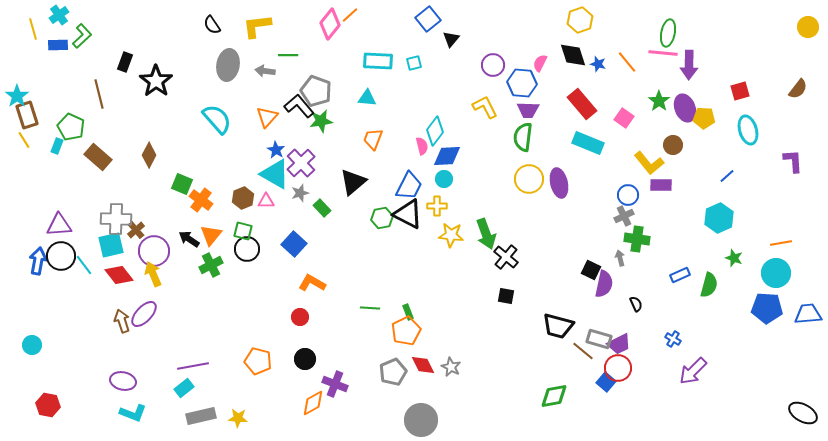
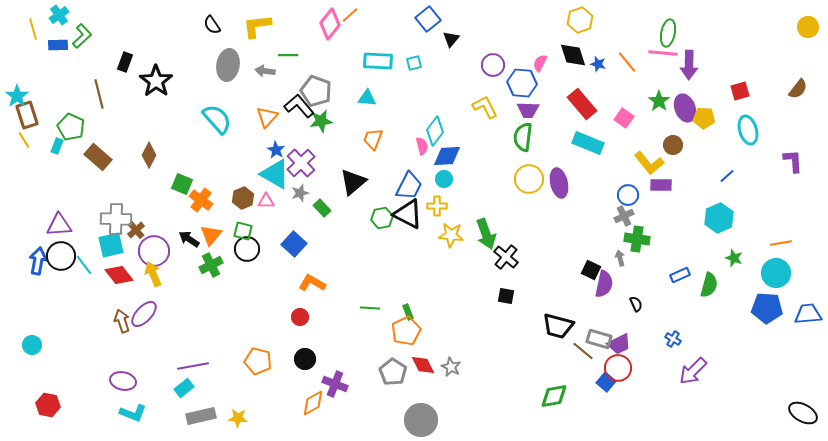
gray pentagon at (393, 372): rotated 16 degrees counterclockwise
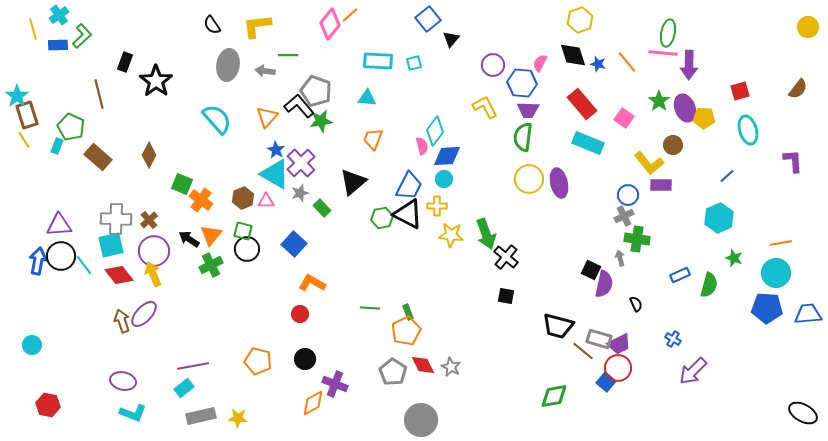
brown cross at (136, 230): moved 13 px right, 10 px up
red circle at (300, 317): moved 3 px up
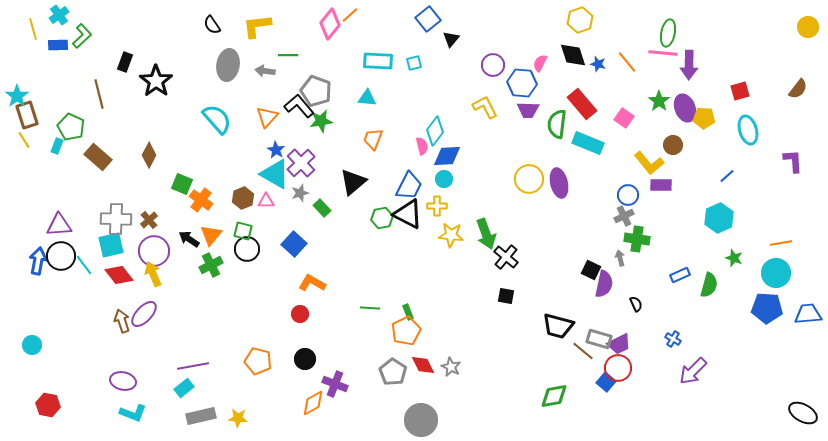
green semicircle at (523, 137): moved 34 px right, 13 px up
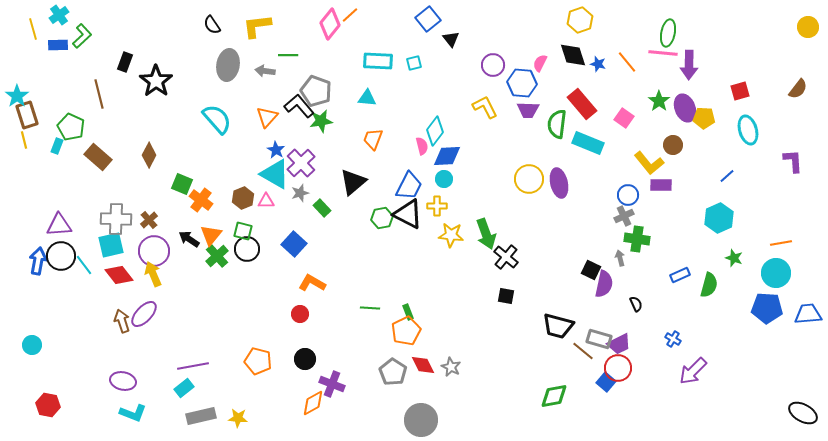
black triangle at (451, 39): rotated 18 degrees counterclockwise
yellow line at (24, 140): rotated 18 degrees clockwise
green cross at (211, 265): moved 6 px right, 9 px up; rotated 15 degrees counterclockwise
purple cross at (335, 384): moved 3 px left
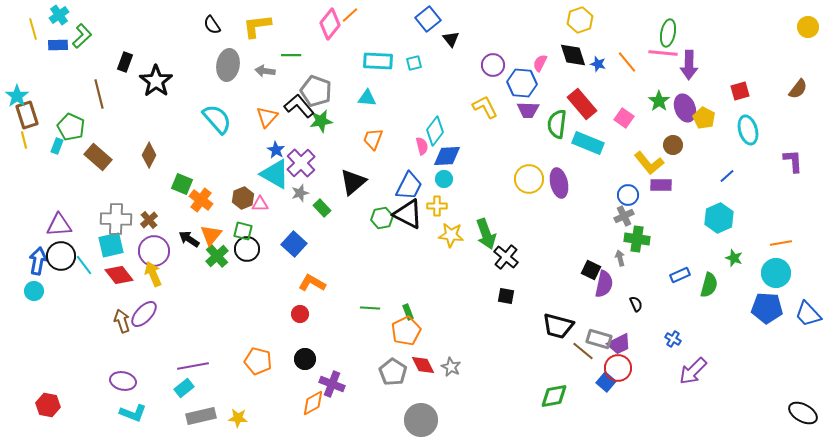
green line at (288, 55): moved 3 px right
yellow pentagon at (704, 118): rotated 25 degrees clockwise
pink triangle at (266, 201): moved 6 px left, 3 px down
blue trapezoid at (808, 314): rotated 128 degrees counterclockwise
cyan circle at (32, 345): moved 2 px right, 54 px up
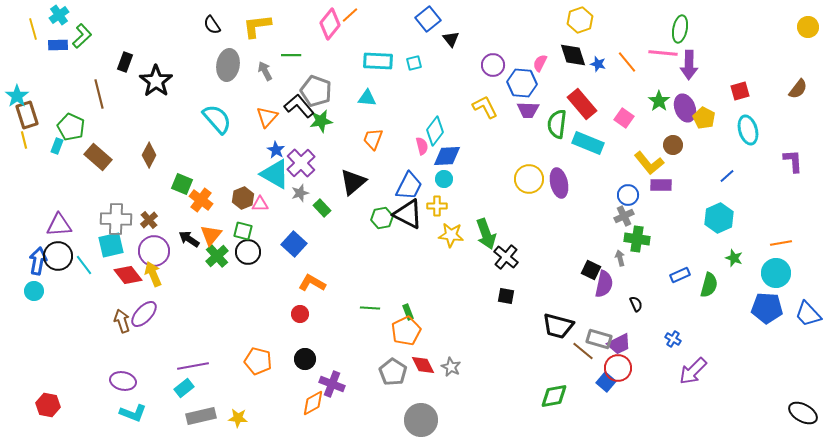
green ellipse at (668, 33): moved 12 px right, 4 px up
gray arrow at (265, 71): rotated 54 degrees clockwise
black circle at (247, 249): moved 1 px right, 3 px down
black circle at (61, 256): moved 3 px left
red diamond at (119, 275): moved 9 px right
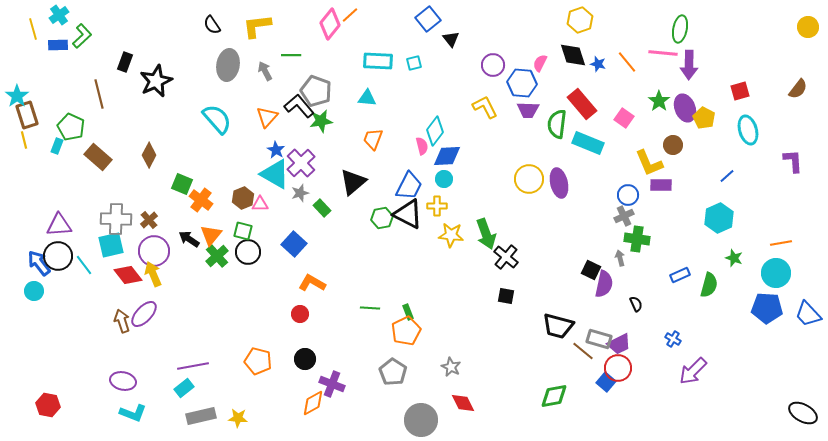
black star at (156, 81): rotated 12 degrees clockwise
yellow L-shape at (649, 163): rotated 16 degrees clockwise
blue arrow at (38, 261): moved 1 px right, 2 px down; rotated 48 degrees counterclockwise
red diamond at (423, 365): moved 40 px right, 38 px down
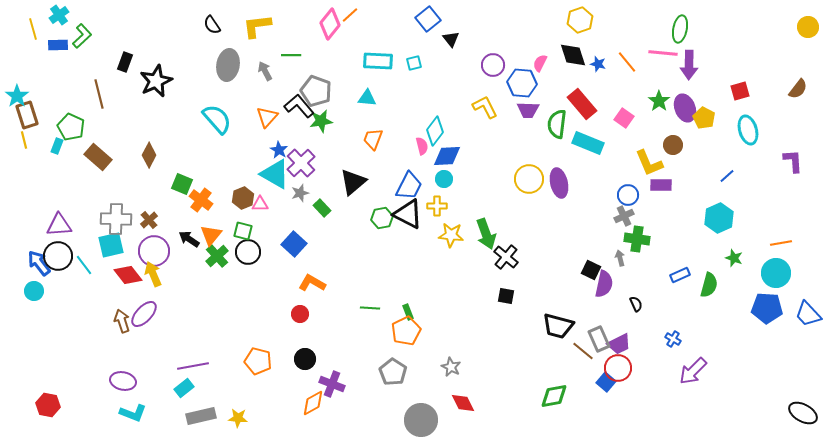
blue star at (276, 150): moved 3 px right
gray rectangle at (599, 339): rotated 50 degrees clockwise
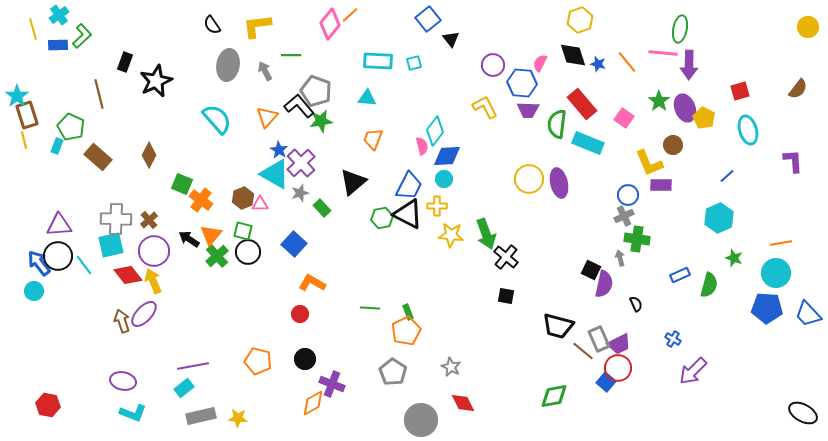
yellow arrow at (153, 274): moved 7 px down
